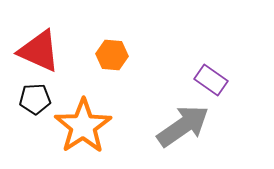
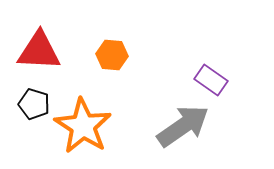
red triangle: rotated 21 degrees counterclockwise
black pentagon: moved 1 px left, 5 px down; rotated 20 degrees clockwise
orange star: rotated 6 degrees counterclockwise
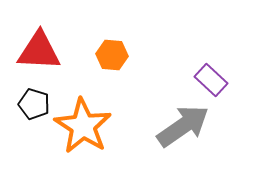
purple rectangle: rotated 8 degrees clockwise
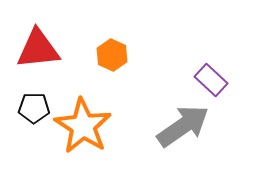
red triangle: moved 1 px left, 2 px up; rotated 9 degrees counterclockwise
orange hexagon: rotated 20 degrees clockwise
black pentagon: moved 4 px down; rotated 16 degrees counterclockwise
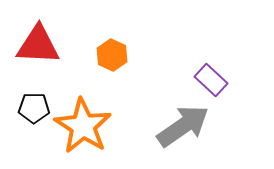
red triangle: moved 4 px up; rotated 9 degrees clockwise
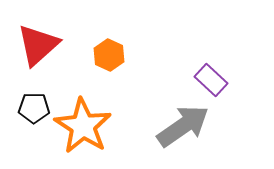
red triangle: rotated 45 degrees counterclockwise
orange hexagon: moved 3 px left
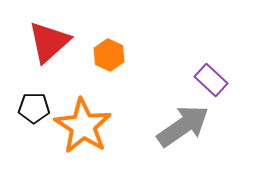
red triangle: moved 11 px right, 3 px up
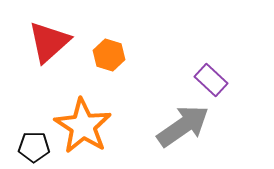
orange hexagon: rotated 8 degrees counterclockwise
black pentagon: moved 39 px down
